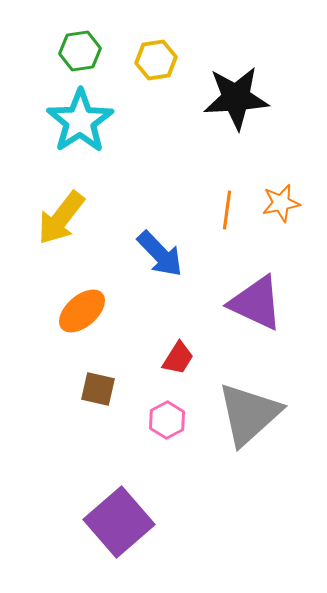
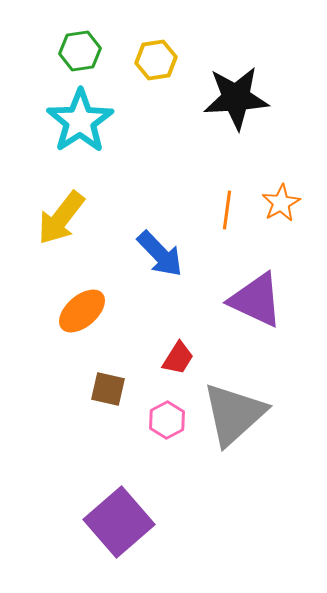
orange star: rotated 18 degrees counterclockwise
purple triangle: moved 3 px up
brown square: moved 10 px right
gray triangle: moved 15 px left
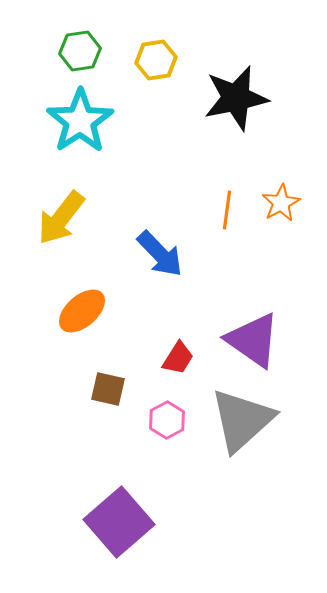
black star: rotated 8 degrees counterclockwise
purple triangle: moved 3 px left, 40 px down; rotated 10 degrees clockwise
gray triangle: moved 8 px right, 6 px down
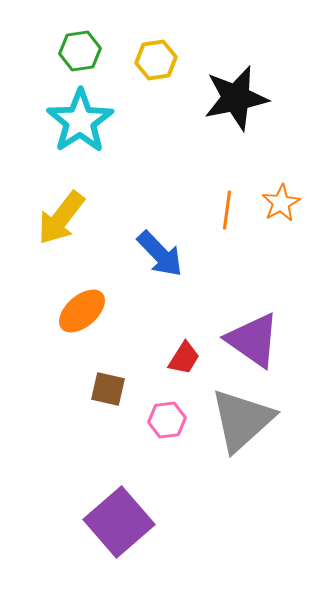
red trapezoid: moved 6 px right
pink hexagon: rotated 21 degrees clockwise
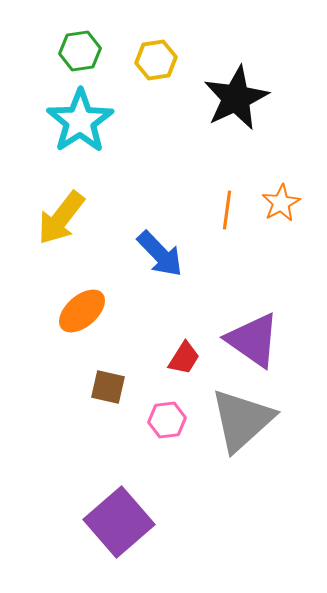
black star: rotated 14 degrees counterclockwise
brown square: moved 2 px up
